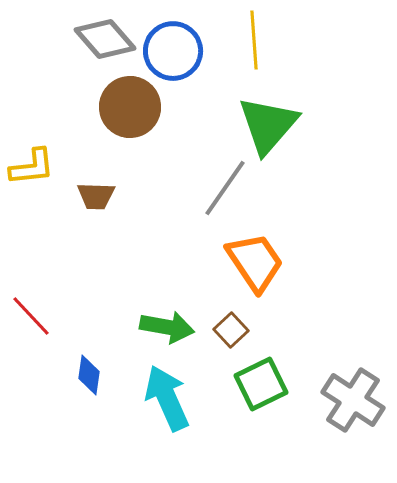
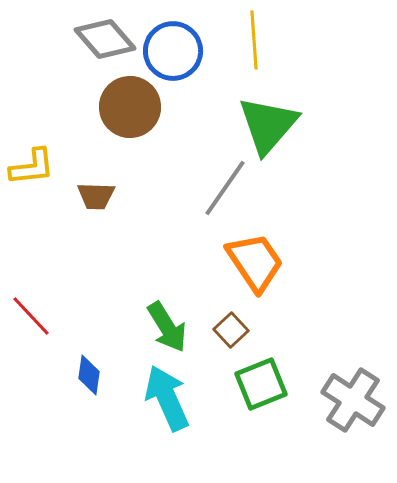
green arrow: rotated 48 degrees clockwise
green square: rotated 4 degrees clockwise
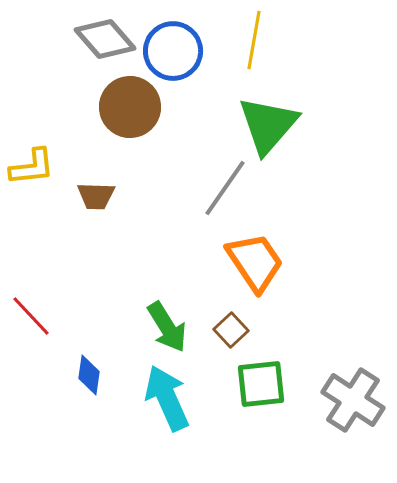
yellow line: rotated 14 degrees clockwise
green square: rotated 16 degrees clockwise
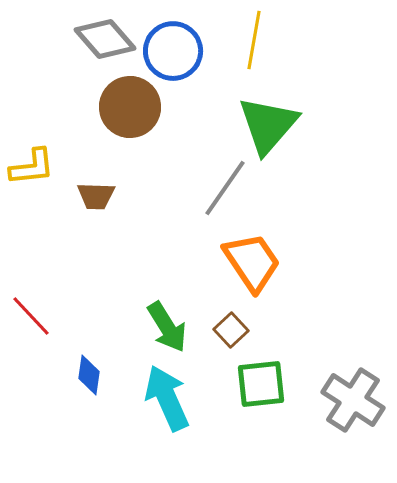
orange trapezoid: moved 3 px left
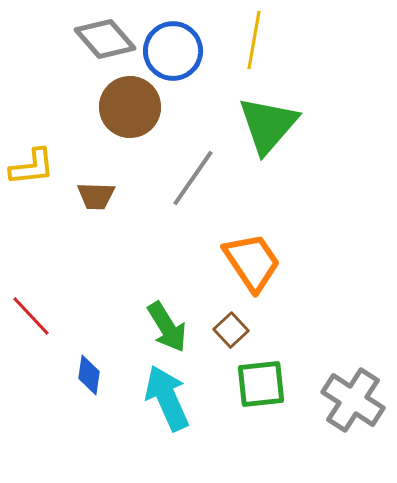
gray line: moved 32 px left, 10 px up
